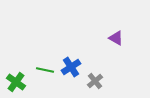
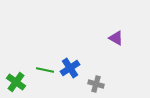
blue cross: moved 1 px left, 1 px down
gray cross: moved 1 px right, 3 px down; rotated 35 degrees counterclockwise
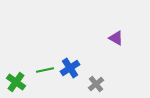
green line: rotated 24 degrees counterclockwise
gray cross: rotated 35 degrees clockwise
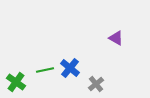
blue cross: rotated 18 degrees counterclockwise
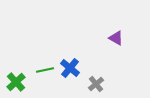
green cross: rotated 12 degrees clockwise
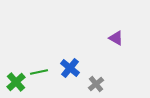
green line: moved 6 px left, 2 px down
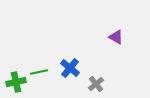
purple triangle: moved 1 px up
green cross: rotated 30 degrees clockwise
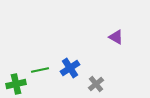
blue cross: rotated 18 degrees clockwise
green line: moved 1 px right, 2 px up
green cross: moved 2 px down
